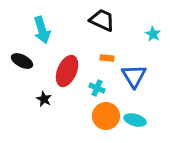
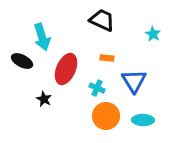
cyan arrow: moved 7 px down
red ellipse: moved 1 px left, 2 px up
blue triangle: moved 5 px down
cyan ellipse: moved 8 px right; rotated 15 degrees counterclockwise
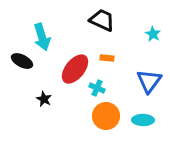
red ellipse: moved 9 px right; rotated 16 degrees clockwise
blue triangle: moved 15 px right; rotated 8 degrees clockwise
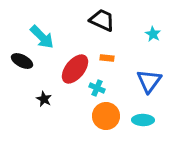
cyan arrow: rotated 28 degrees counterclockwise
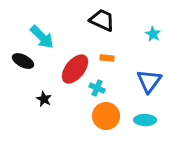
black ellipse: moved 1 px right
cyan ellipse: moved 2 px right
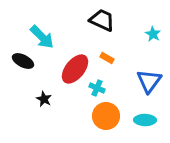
orange rectangle: rotated 24 degrees clockwise
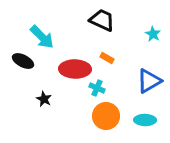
red ellipse: rotated 52 degrees clockwise
blue triangle: rotated 24 degrees clockwise
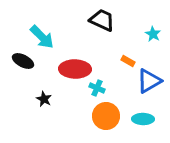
orange rectangle: moved 21 px right, 3 px down
cyan ellipse: moved 2 px left, 1 px up
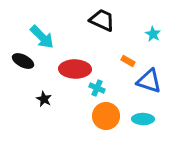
blue triangle: rotated 48 degrees clockwise
